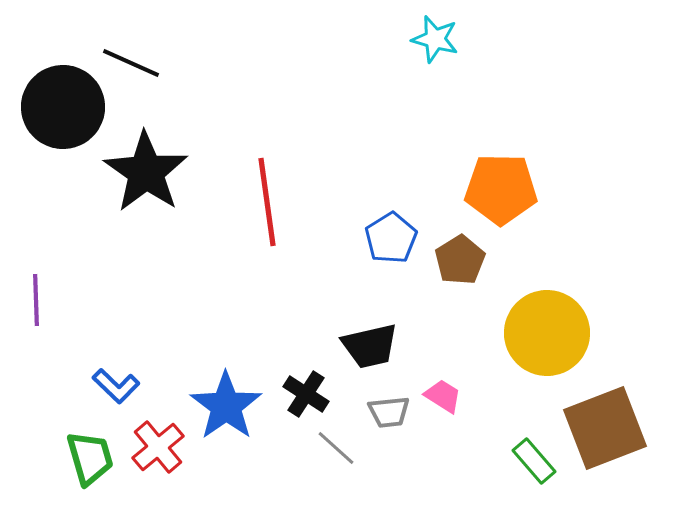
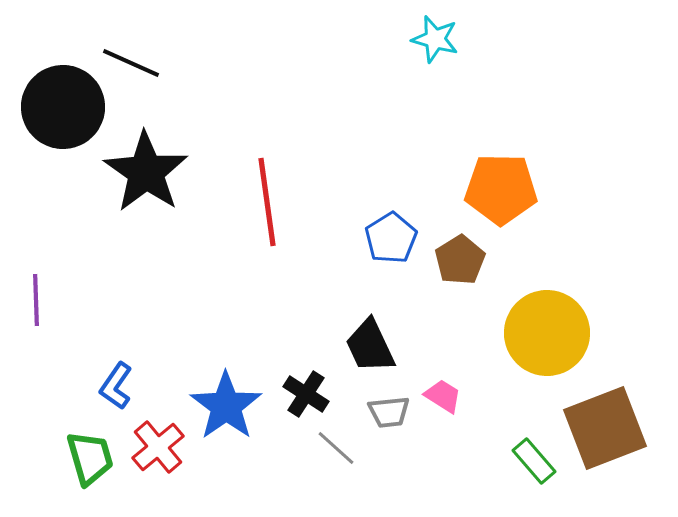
black trapezoid: rotated 78 degrees clockwise
blue L-shape: rotated 81 degrees clockwise
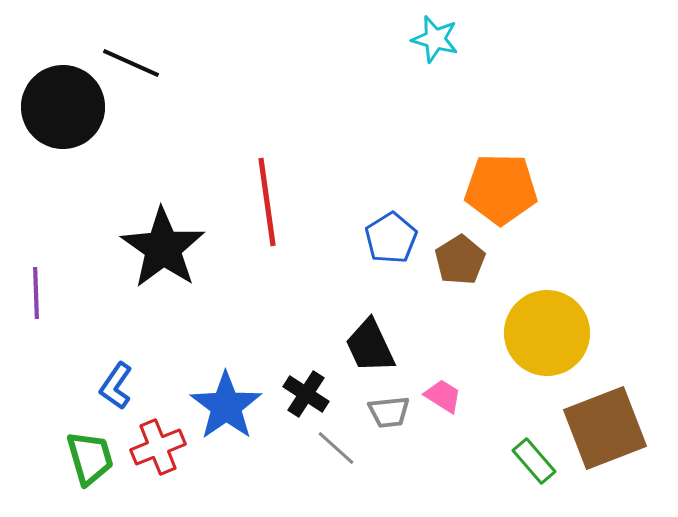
black star: moved 17 px right, 76 px down
purple line: moved 7 px up
red cross: rotated 18 degrees clockwise
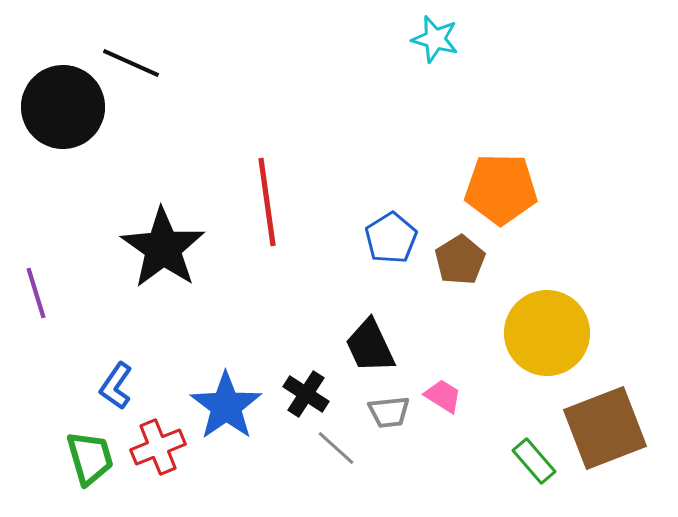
purple line: rotated 15 degrees counterclockwise
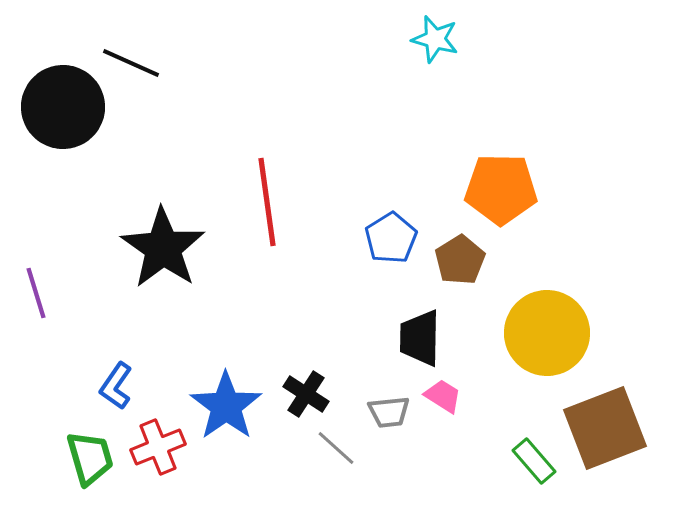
black trapezoid: moved 50 px right, 8 px up; rotated 26 degrees clockwise
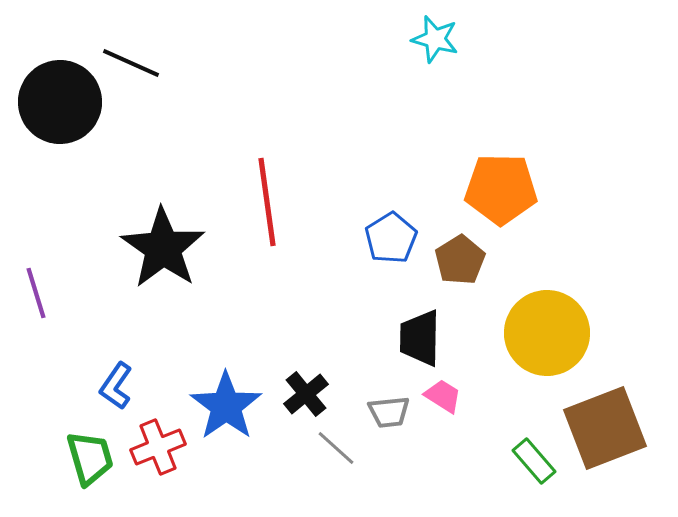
black circle: moved 3 px left, 5 px up
black cross: rotated 18 degrees clockwise
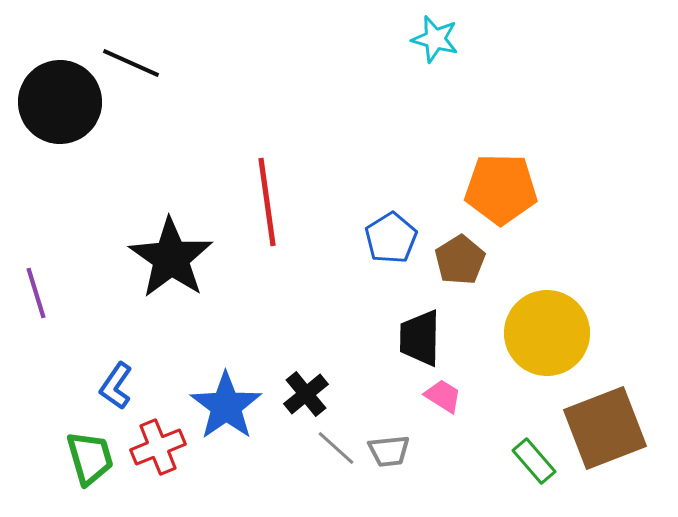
black star: moved 8 px right, 10 px down
gray trapezoid: moved 39 px down
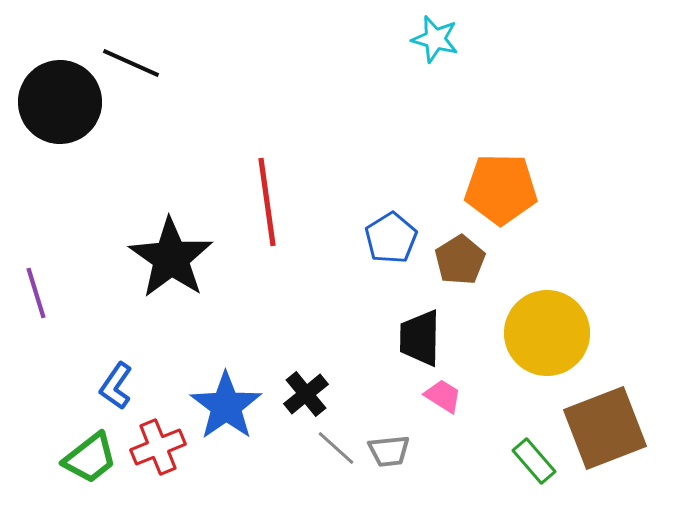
green trapezoid: rotated 68 degrees clockwise
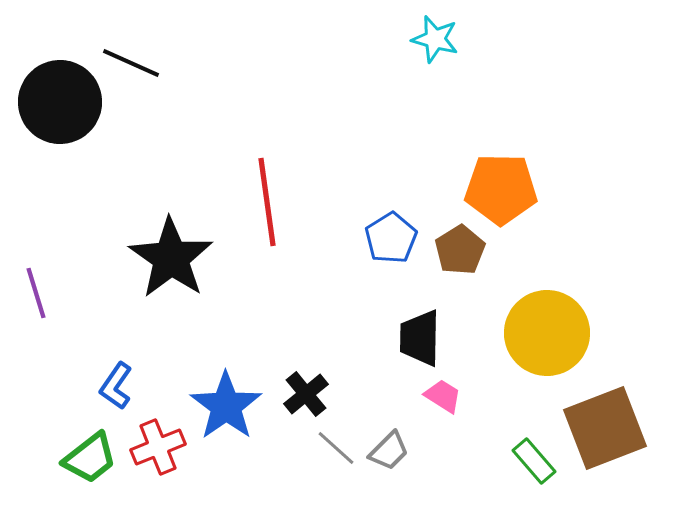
brown pentagon: moved 10 px up
gray trapezoid: rotated 39 degrees counterclockwise
